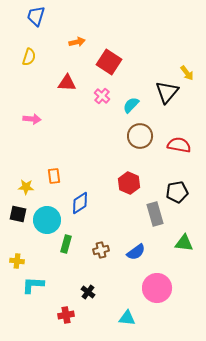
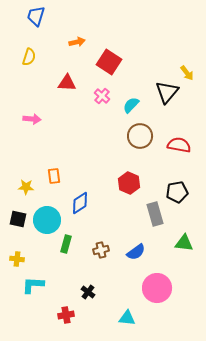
black square: moved 5 px down
yellow cross: moved 2 px up
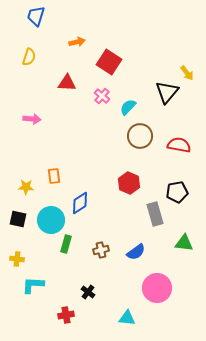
cyan semicircle: moved 3 px left, 2 px down
cyan circle: moved 4 px right
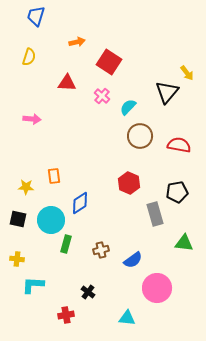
blue semicircle: moved 3 px left, 8 px down
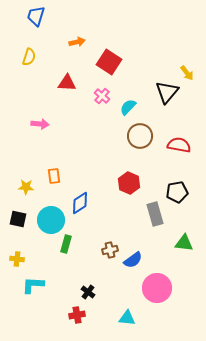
pink arrow: moved 8 px right, 5 px down
brown cross: moved 9 px right
red cross: moved 11 px right
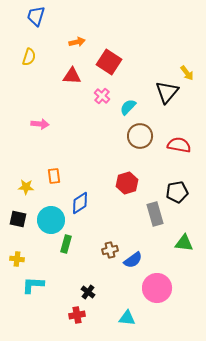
red triangle: moved 5 px right, 7 px up
red hexagon: moved 2 px left; rotated 20 degrees clockwise
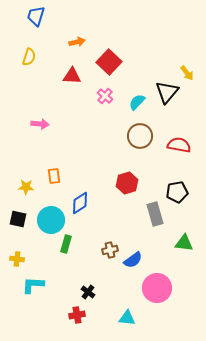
red square: rotated 10 degrees clockwise
pink cross: moved 3 px right
cyan semicircle: moved 9 px right, 5 px up
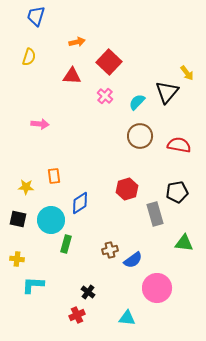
red hexagon: moved 6 px down
red cross: rotated 14 degrees counterclockwise
